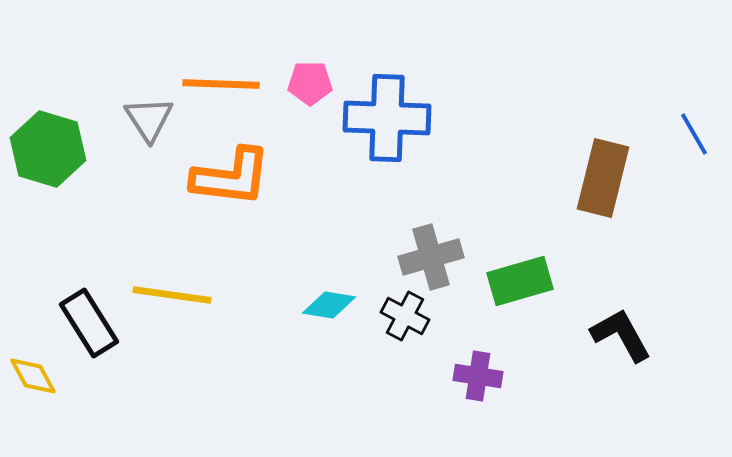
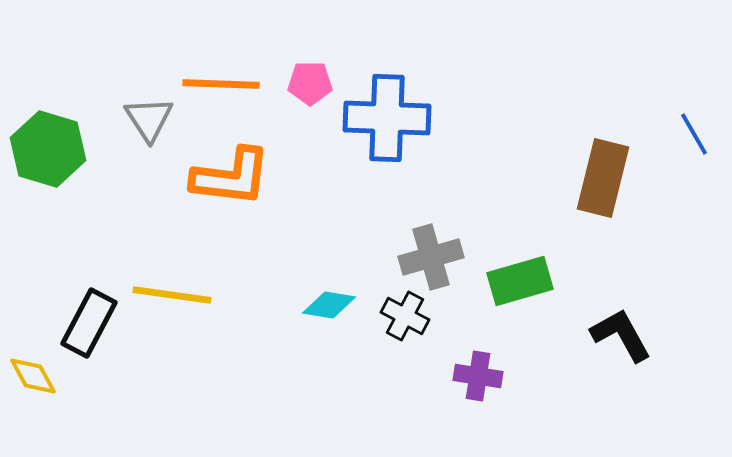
black rectangle: rotated 60 degrees clockwise
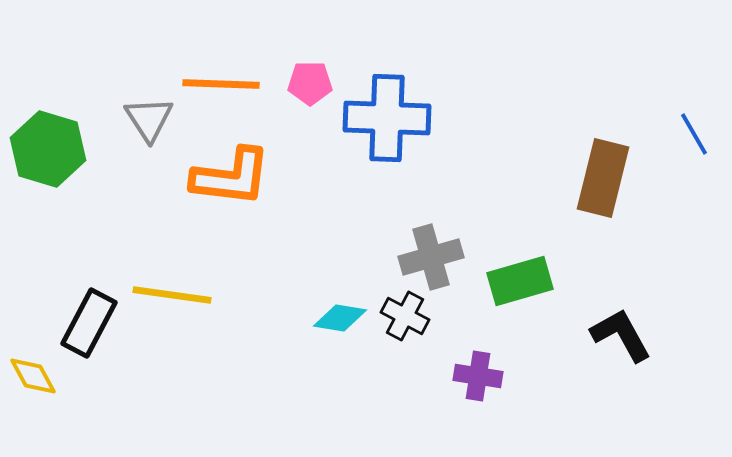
cyan diamond: moved 11 px right, 13 px down
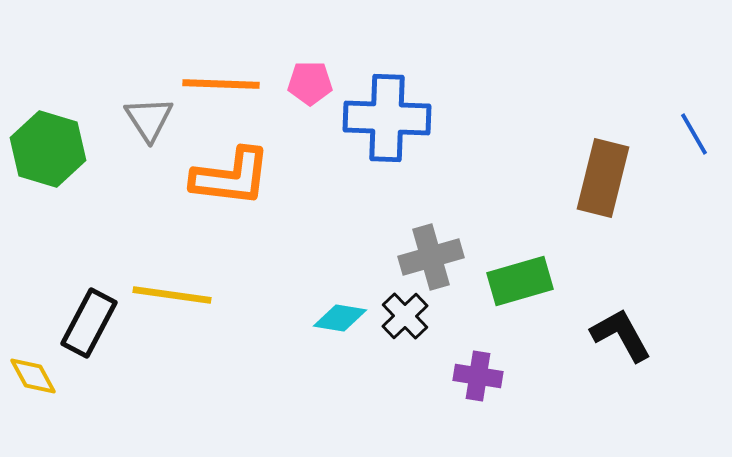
black cross: rotated 18 degrees clockwise
